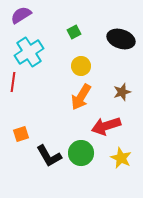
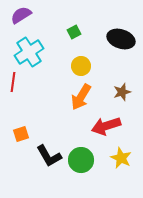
green circle: moved 7 px down
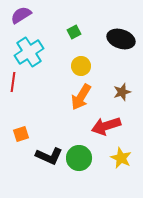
black L-shape: rotated 36 degrees counterclockwise
green circle: moved 2 px left, 2 px up
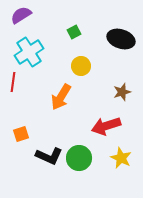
orange arrow: moved 20 px left
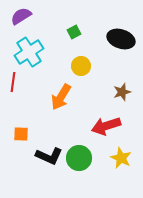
purple semicircle: moved 1 px down
orange square: rotated 21 degrees clockwise
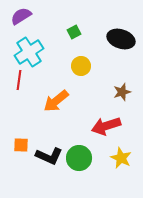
red line: moved 6 px right, 2 px up
orange arrow: moved 5 px left, 4 px down; rotated 20 degrees clockwise
orange square: moved 11 px down
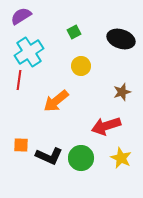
green circle: moved 2 px right
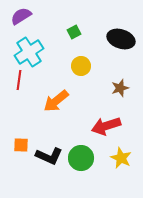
brown star: moved 2 px left, 4 px up
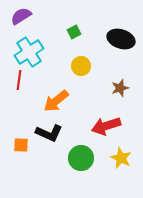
black L-shape: moved 23 px up
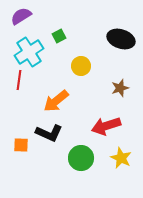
green square: moved 15 px left, 4 px down
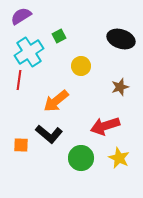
brown star: moved 1 px up
red arrow: moved 1 px left
black L-shape: moved 1 px down; rotated 16 degrees clockwise
yellow star: moved 2 px left
